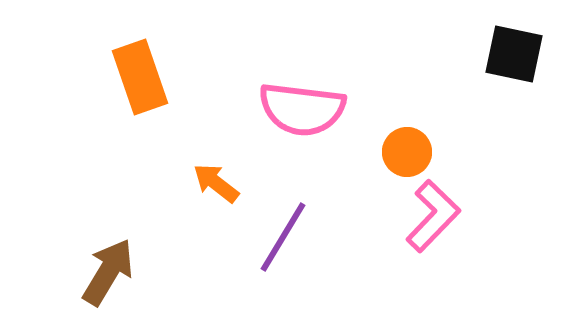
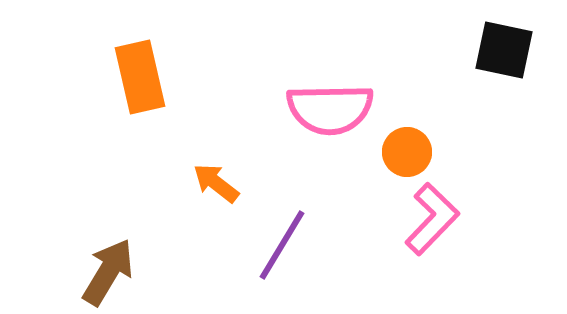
black square: moved 10 px left, 4 px up
orange rectangle: rotated 6 degrees clockwise
pink semicircle: moved 28 px right; rotated 8 degrees counterclockwise
pink L-shape: moved 1 px left, 3 px down
purple line: moved 1 px left, 8 px down
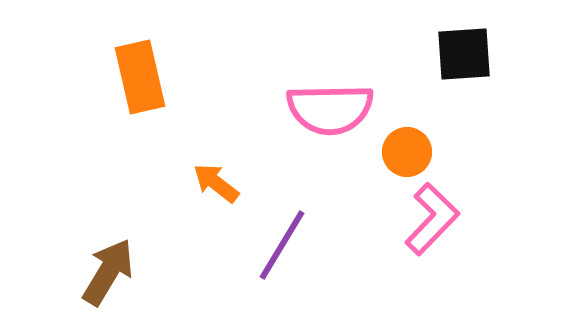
black square: moved 40 px left, 4 px down; rotated 16 degrees counterclockwise
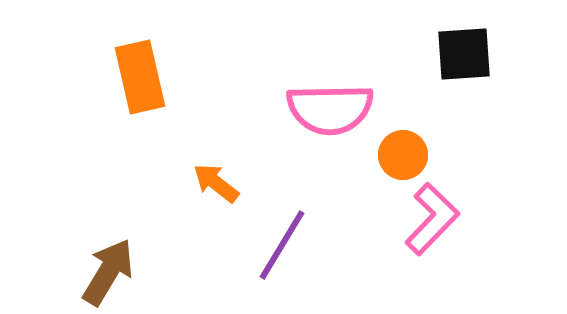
orange circle: moved 4 px left, 3 px down
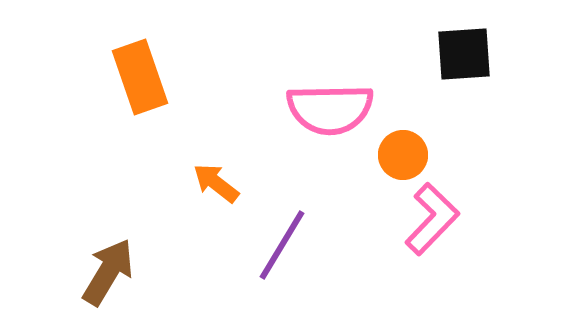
orange rectangle: rotated 6 degrees counterclockwise
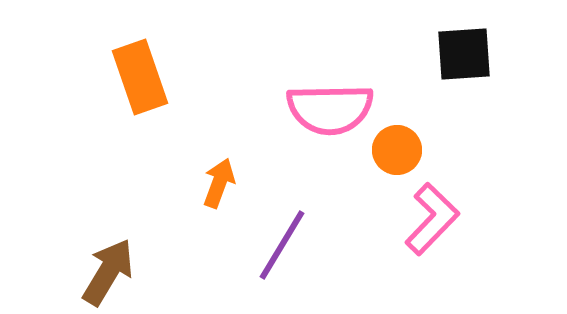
orange circle: moved 6 px left, 5 px up
orange arrow: moved 3 px right; rotated 72 degrees clockwise
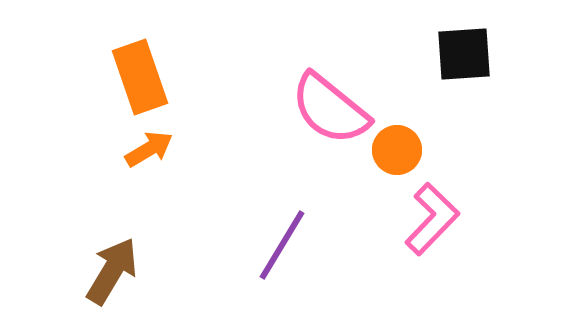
pink semicircle: rotated 40 degrees clockwise
orange arrow: moved 70 px left, 34 px up; rotated 39 degrees clockwise
brown arrow: moved 4 px right, 1 px up
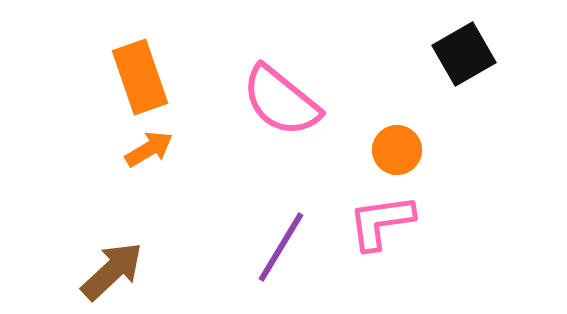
black square: rotated 26 degrees counterclockwise
pink semicircle: moved 49 px left, 8 px up
pink L-shape: moved 51 px left, 3 px down; rotated 142 degrees counterclockwise
purple line: moved 1 px left, 2 px down
brown arrow: rotated 16 degrees clockwise
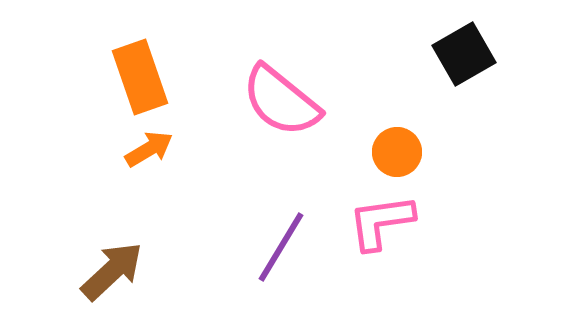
orange circle: moved 2 px down
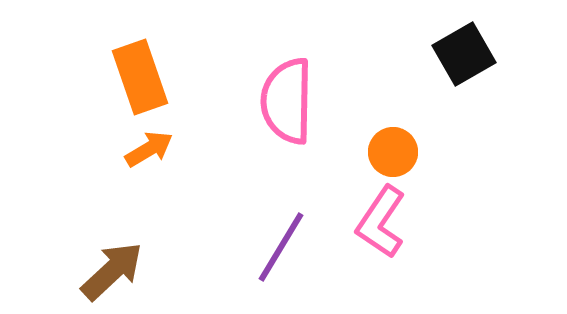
pink semicircle: moved 6 px right; rotated 52 degrees clockwise
orange circle: moved 4 px left
pink L-shape: rotated 48 degrees counterclockwise
